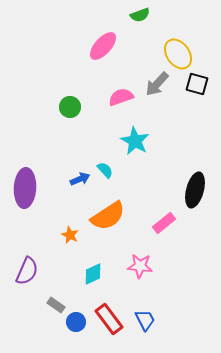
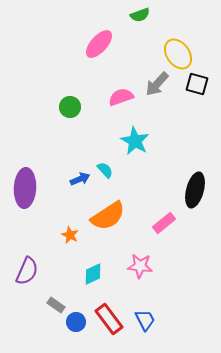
pink ellipse: moved 4 px left, 2 px up
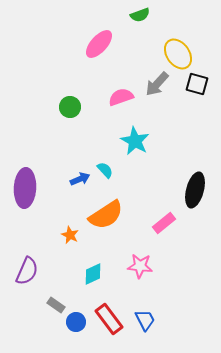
orange semicircle: moved 2 px left, 1 px up
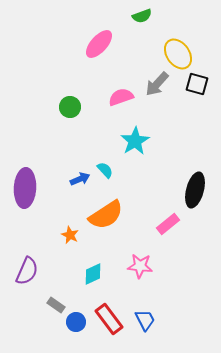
green semicircle: moved 2 px right, 1 px down
cyan star: rotated 12 degrees clockwise
pink rectangle: moved 4 px right, 1 px down
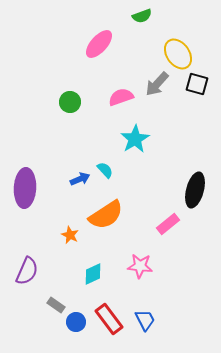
green circle: moved 5 px up
cyan star: moved 2 px up
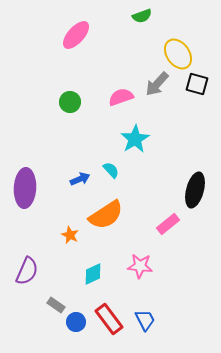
pink ellipse: moved 23 px left, 9 px up
cyan semicircle: moved 6 px right
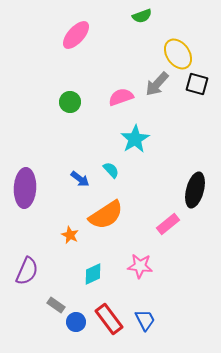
blue arrow: rotated 60 degrees clockwise
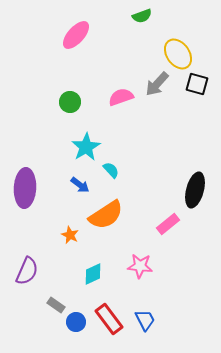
cyan star: moved 49 px left, 8 px down
blue arrow: moved 6 px down
